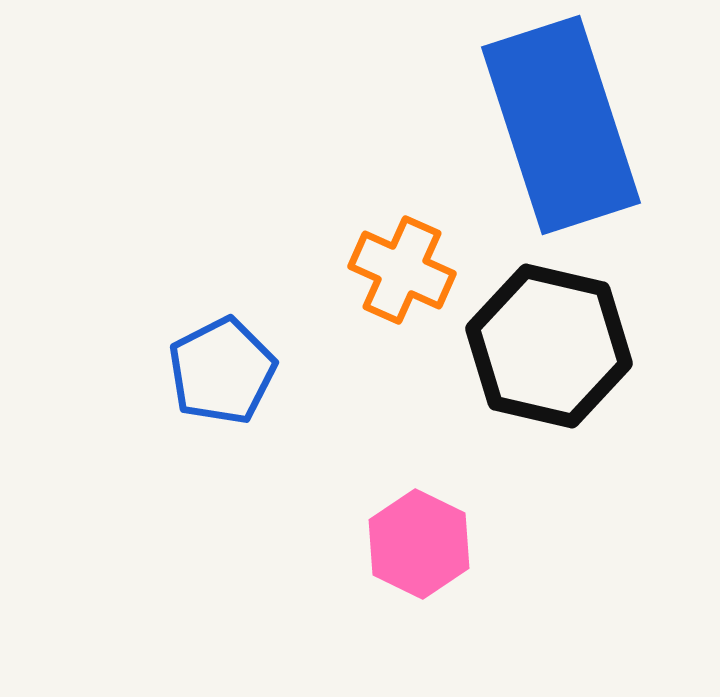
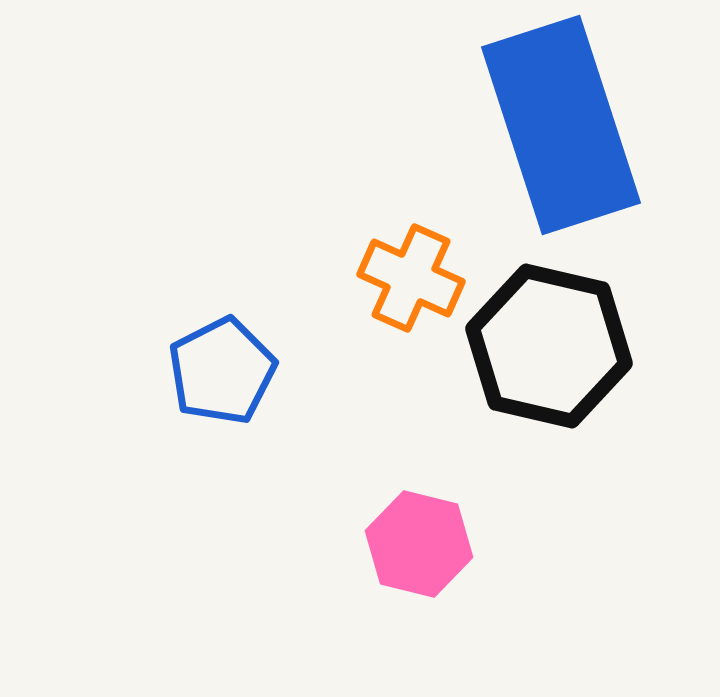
orange cross: moved 9 px right, 8 px down
pink hexagon: rotated 12 degrees counterclockwise
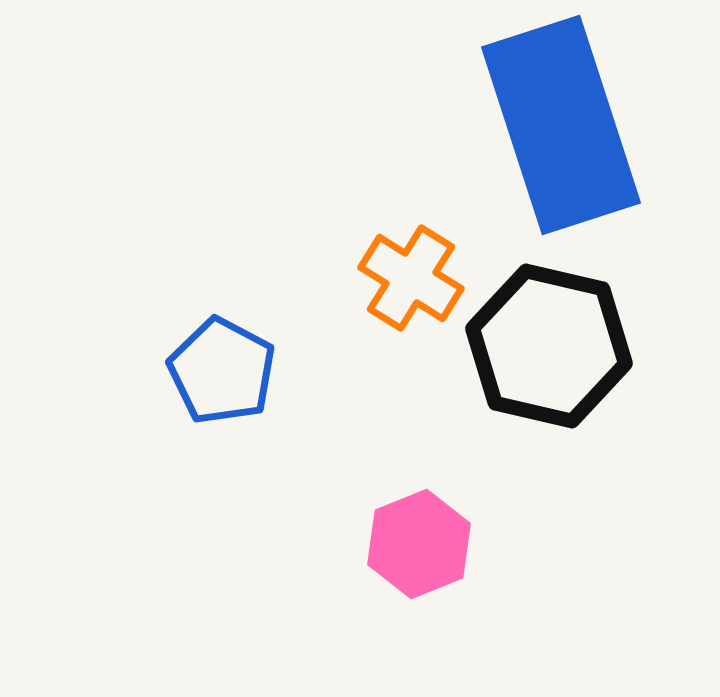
orange cross: rotated 8 degrees clockwise
blue pentagon: rotated 17 degrees counterclockwise
pink hexagon: rotated 24 degrees clockwise
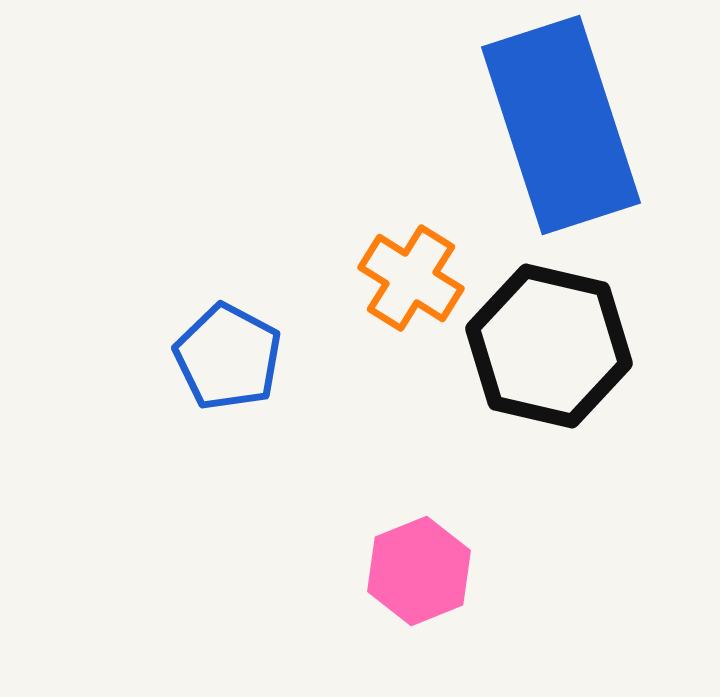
blue pentagon: moved 6 px right, 14 px up
pink hexagon: moved 27 px down
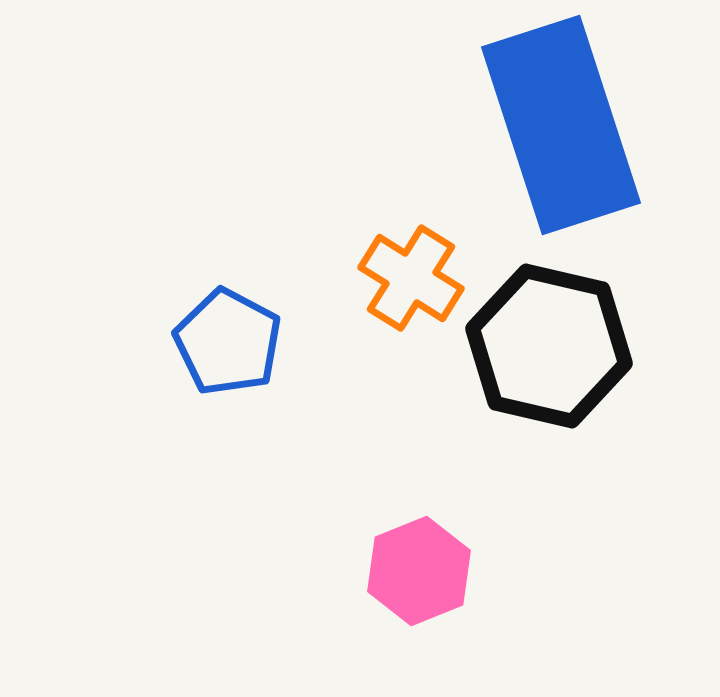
blue pentagon: moved 15 px up
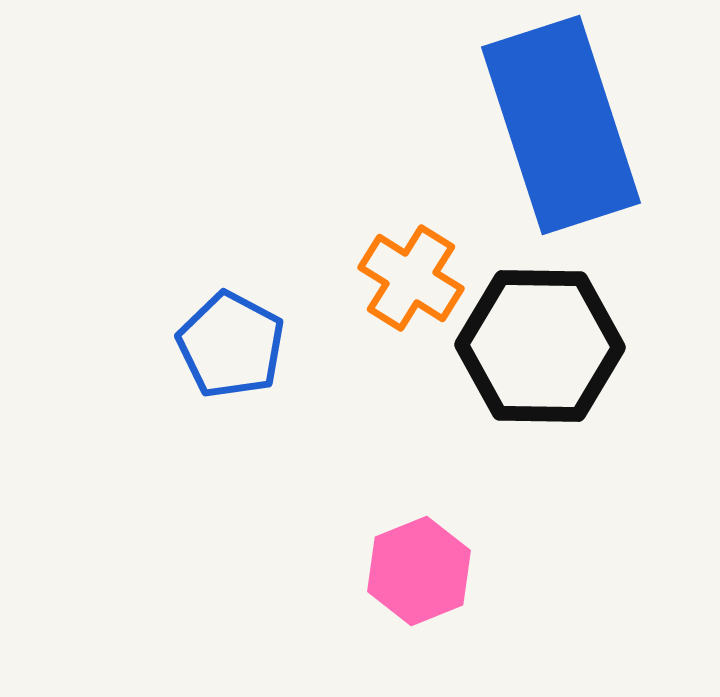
blue pentagon: moved 3 px right, 3 px down
black hexagon: moved 9 px left; rotated 12 degrees counterclockwise
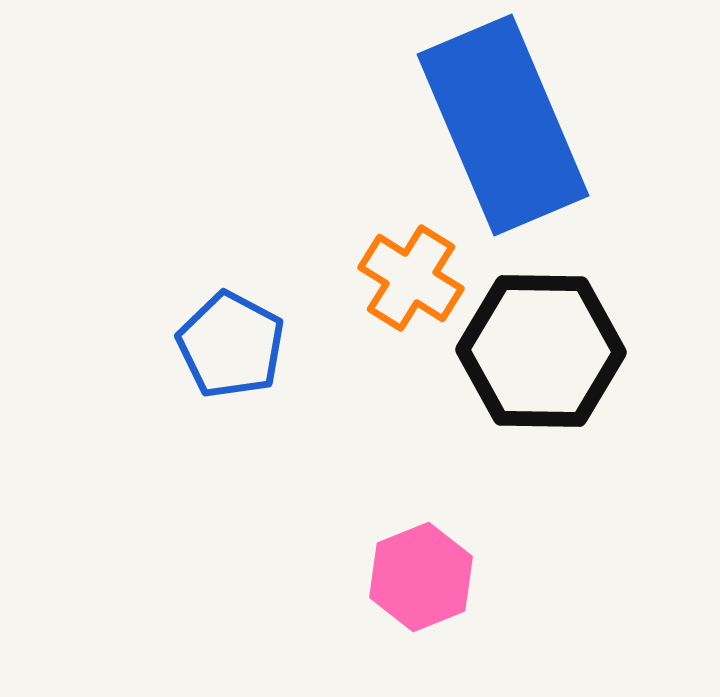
blue rectangle: moved 58 px left; rotated 5 degrees counterclockwise
black hexagon: moved 1 px right, 5 px down
pink hexagon: moved 2 px right, 6 px down
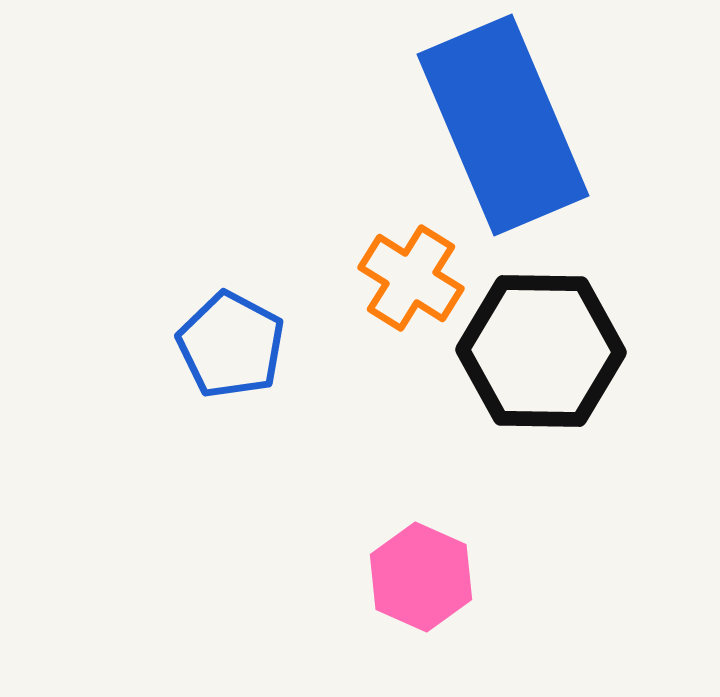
pink hexagon: rotated 14 degrees counterclockwise
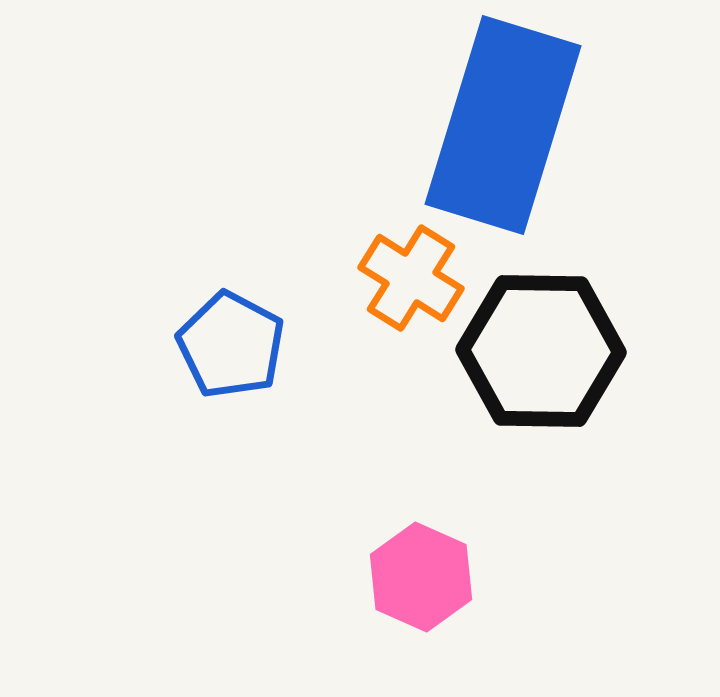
blue rectangle: rotated 40 degrees clockwise
